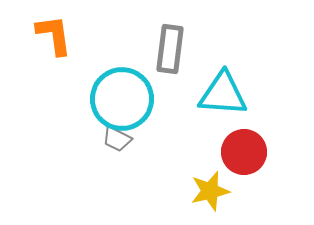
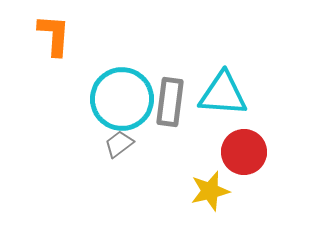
orange L-shape: rotated 12 degrees clockwise
gray rectangle: moved 53 px down
gray trapezoid: moved 2 px right, 5 px down; rotated 116 degrees clockwise
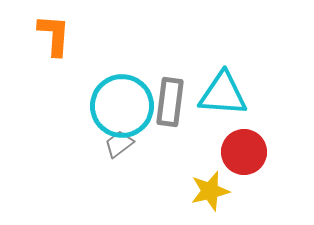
cyan circle: moved 7 px down
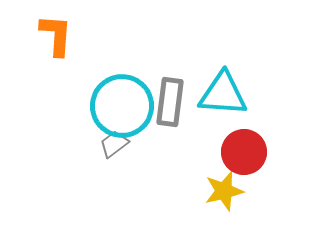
orange L-shape: moved 2 px right
gray trapezoid: moved 5 px left
yellow star: moved 14 px right
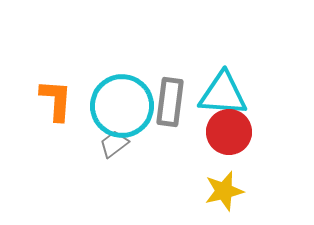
orange L-shape: moved 65 px down
red circle: moved 15 px left, 20 px up
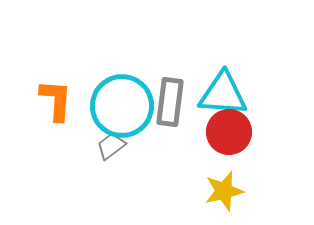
gray trapezoid: moved 3 px left, 2 px down
